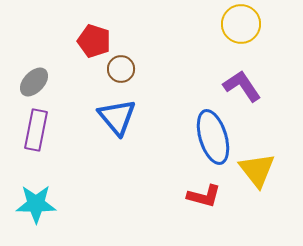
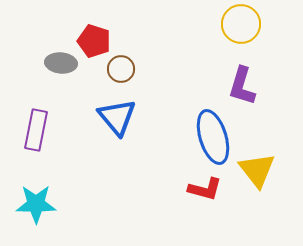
gray ellipse: moved 27 px right, 19 px up; rotated 52 degrees clockwise
purple L-shape: rotated 129 degrees counterclockwise
red L-shape: moved 1 px right, 7 px up
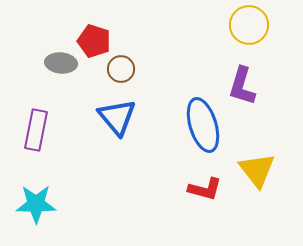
yellow circle: moved 8 px right, 1 px down
blue ellipse: moved 10 px left, 12 px up
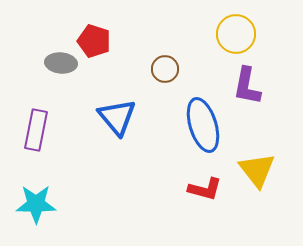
yellow circle: moved 13 px left, 9 px down
brown circle: moved 44 px right
purple L-shape: moved 5 px right; rotated 6 degrees counterclockwise
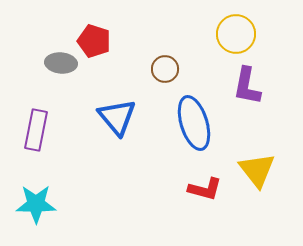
blue ellipse: moved 9 px left, 2 px up
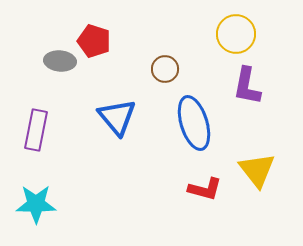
gray ellipse: moved 1 px left, 2 px up
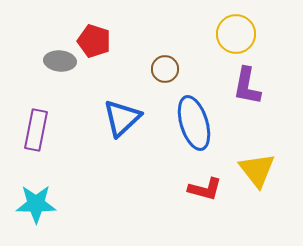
blue triangle: moved 5 px right, 1 px down; rotated 27 degrees clockwise
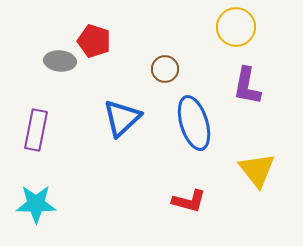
yellow circle: moved 7 px up
red L-shape: moved 16 px left, 12 px down
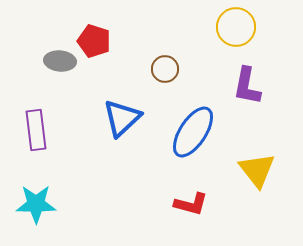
blue ellipse: moved 1 px left, 9 px down; rotated 50 degrees clockwise
purple rectangle: rotated 18 degrees counterclockwise
red L-shape: moved 2 px right, 3 px down
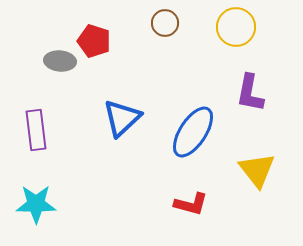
brown circle: moved 46 px up
purple L-shape: moved 3 px right, 7 px down
